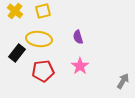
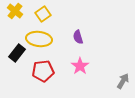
yellow square: moved 3 px down; rotated 21 degrees counterclockwise
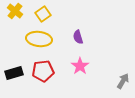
black rectangle: moved 3 px left, 20 px down; rotated 36 degrees clockwise
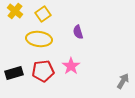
purple semicircle: moved 5 px up
pink star: moved 9 px left
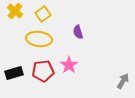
pink star: moved 2 px left, 1 px up
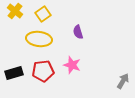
pink star: moved 3 px right; rotated 18 degrees counterclockwise
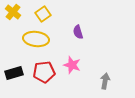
yellow cross: moved 2 px left, 1 px down
yellow ellipse: moved 3 px left
red pentagon: moved 1 px right, 1 px down
gray arrow: moved 18 px left; rotated 21 degrees counterclockwise
